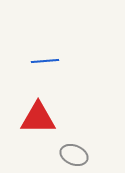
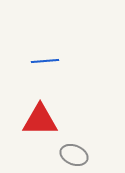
red triangle: moved 2 px right, 2 px down
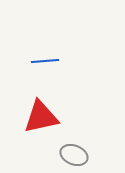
red triangle: moved 1 px right, 3 px up; rotated 12 degrees counterclockwise
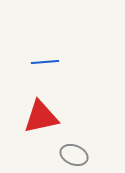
blue line: moved 1 px down
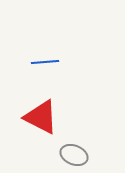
red triangle: rotated 39 degrees clockwise
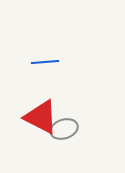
gray ellipse: moved 10 px left, 26 px up; rotated 40 degrees counterclockwise
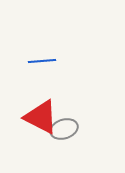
blue line: moved 3 px left, 1 px up
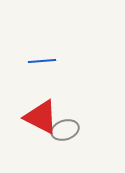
gray ellipse: moved 1 px right, 1 px down
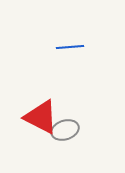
blue line: moved 28 px right, 14 px up
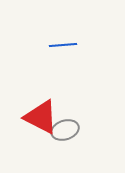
blue line: moved 7 px left, 2 px up
